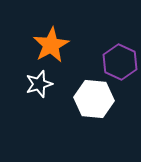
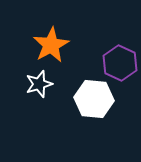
purple hexagon: moved 1 px down
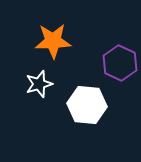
orange star: moved 2 px right, 4 px up; rotated 27 degrees clockwise
white hexagon: moved 7 px left, 6 px down
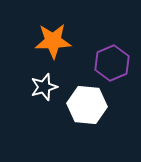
purple hexagon: moved 8 px left; rotated 12 degrees clockwise
white star: moved 5 px right, 3 px down
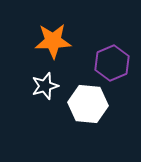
white star: moved 1 px right, 1 px up
white hexagon: moved 1 px right, 1 px up
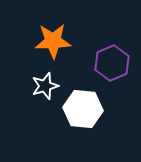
white hexagon: moved 5 px left, 5 px down
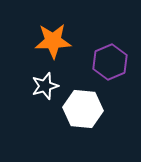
purple hexagon: moved 2 px left, 1 px up
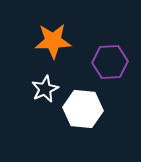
purple hexagon: rotated 20 degrees clockwise
white star: moved 3 px down; rotated 8 degrees counterclockwise
